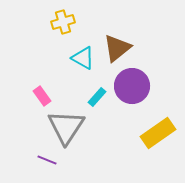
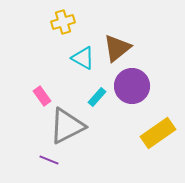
gray triangle: moved 1 px right, 1 px up; rotated 30 degrees clockwise
purple line: moved 2 px right
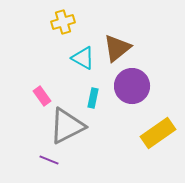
cyan rectangle: moved 4 px left, 1 px down; rotated 30 degrees counterclockwise
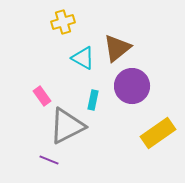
cyan rectangle: moved 2 px down
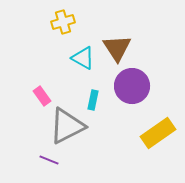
brown triangle: rotated 24 degrees counterclockwise
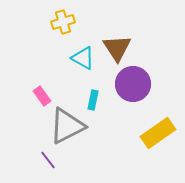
purple circle: moved 1 px right, 2 px up
purple line: moved 1 px left; rotated 30 degrees clockwise
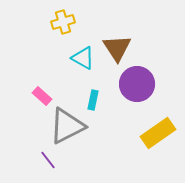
purple circle: moved 4 px right
pink rectangle: rotated 12 degrees counterclockwise
